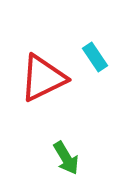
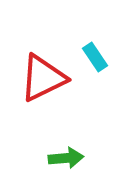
green arrow: rotated 64 degrees counterclockwise
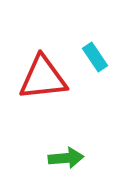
red triangle: rotated 20 degrees clockwise
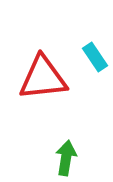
green arrow: rotated 76 degrees counterclockwise
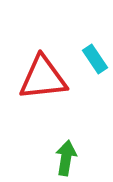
cyan rectangle: moved 2 px down
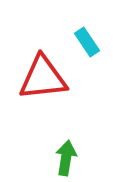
cyan rectangle: moved 8 px left, 17 px up
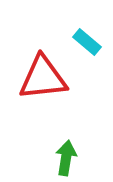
cyan rectangle: rotated 16 degrees counterclockwise
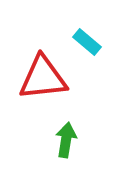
green arrow: moved 18 px up
